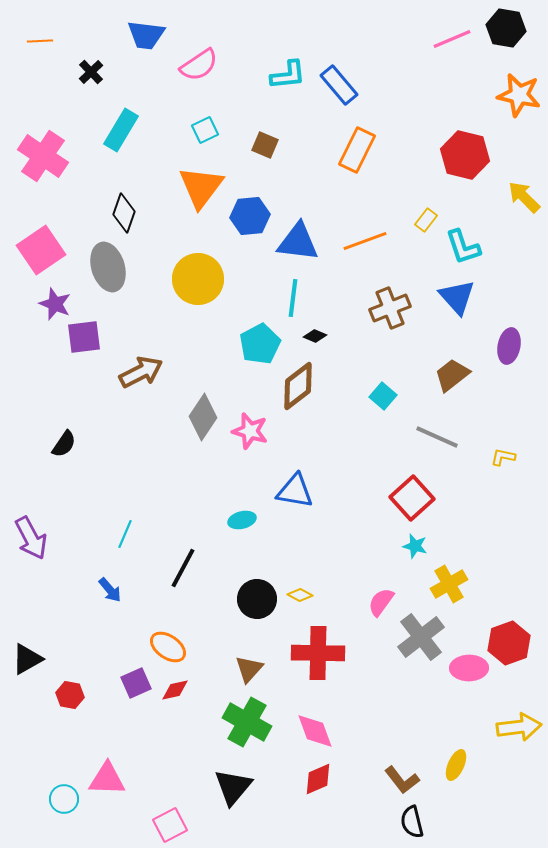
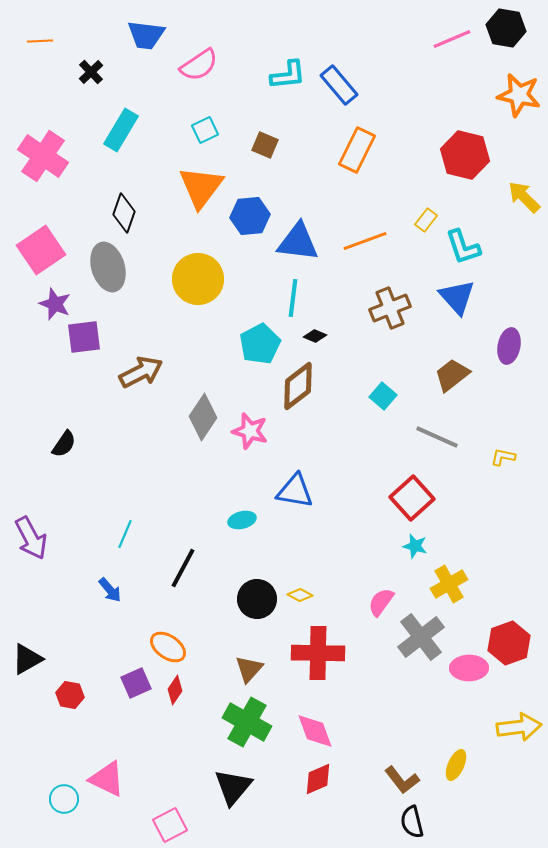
red diamond at (175, 690): rotated 44 degrees counterclockwise
pink triangle at (107, 779): rotated 24 degrees clockwise
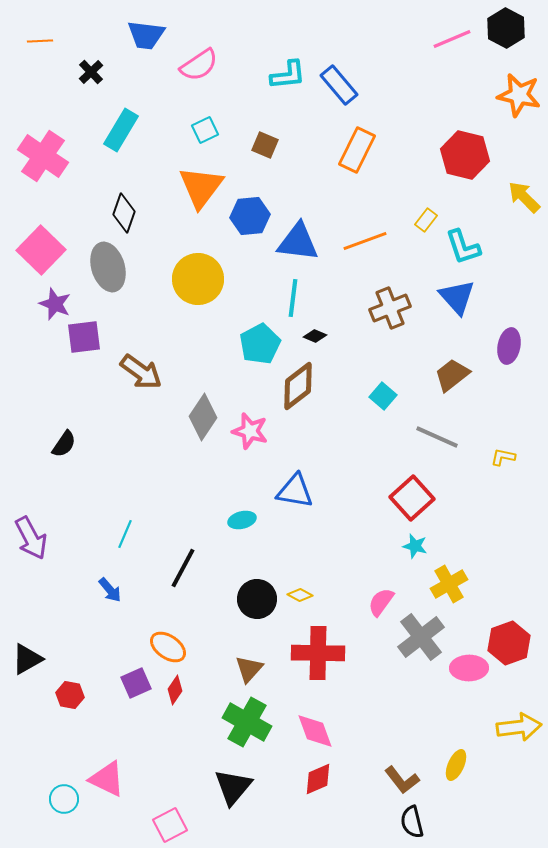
black hexagon at (506, 28): rotated 18 degrees clockwise
pink square at (41, 250): rotated 12 degrees counterclockwise
brown arrow at (141, 372): rotated 63 degrees clockwise
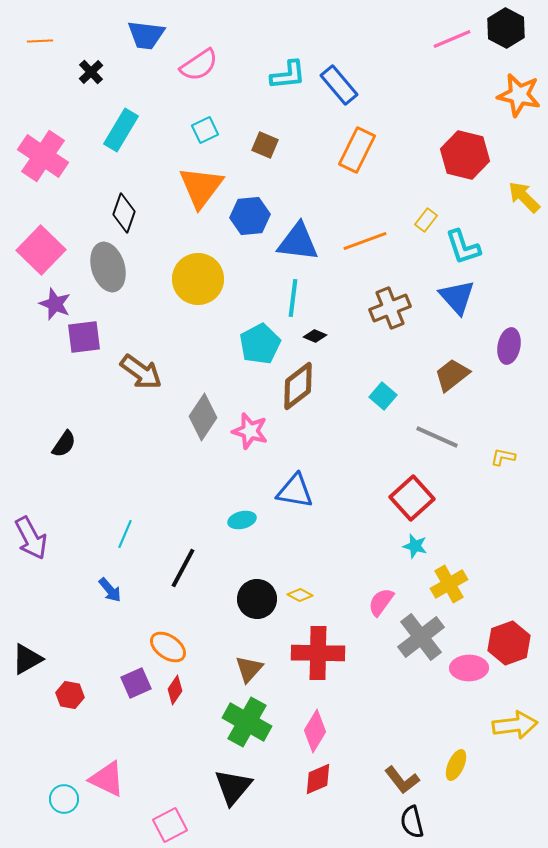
yellow arrow at (519, 727): moved 4 px left, 2 px up
pink diamond at (315, 731): rotated 51 degrees clockwise
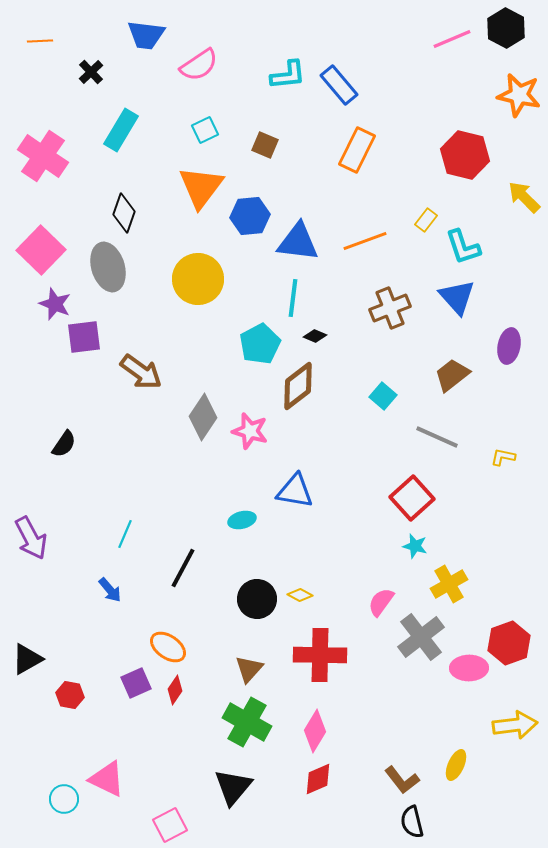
red cross at (318, 653): moved 2 px right, 2 px down
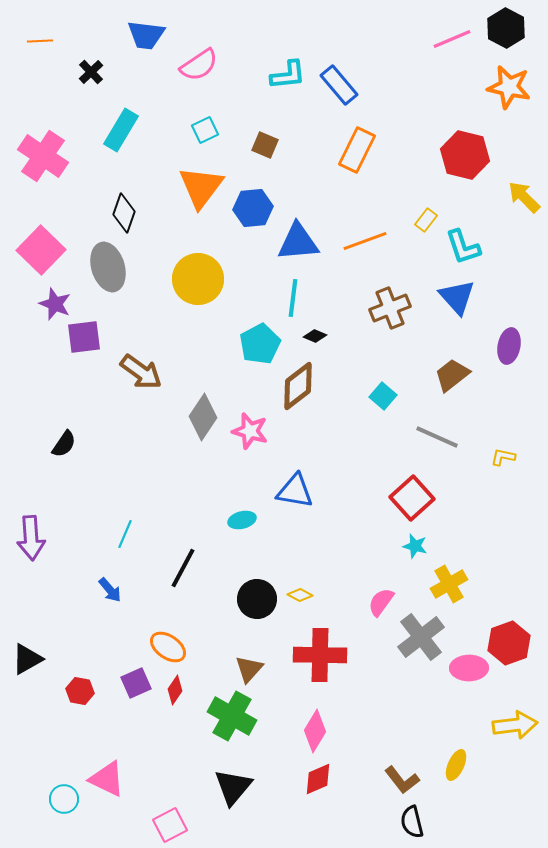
orange star at (519, 95): moved 10 px left, 8 px up
blue hexagon at (250, 216): moved 3 px right, 8 px up
blue triangle at (298, 242): rotated 12 degrees counterclockwise
purple arrow at (31, 538): rotated 24 degrees clockwise
red hexagon at (70, 695): moved 10 px right, 4 px up
green cross at (247, 722): moved 15 px left, 6 px up
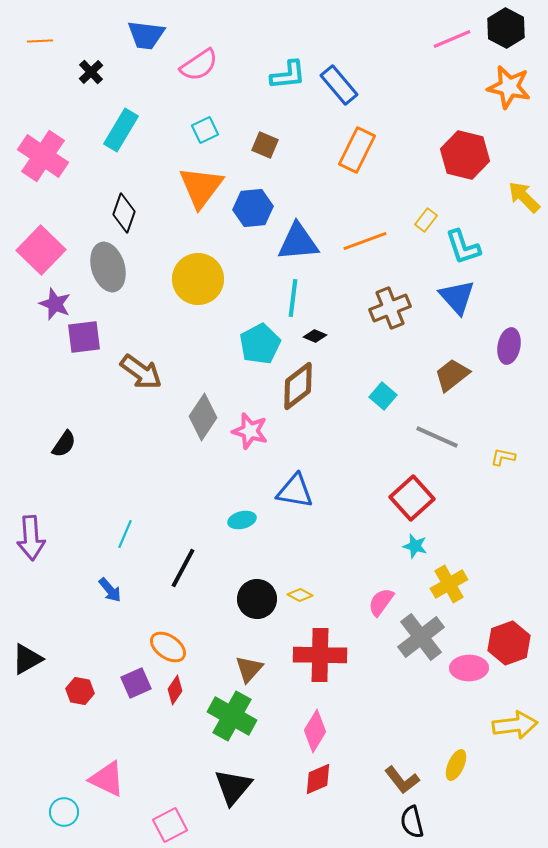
cyan circle at (64, 799): moved 13 px down
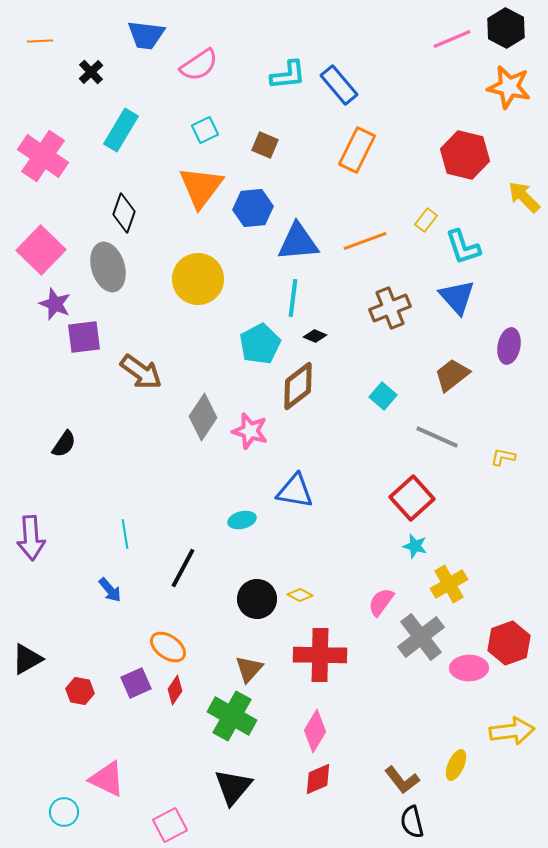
cyan line at (125, 534): rotated 32 degrees counterclockwise
yellow arrow at (515, 725): moved 3 px left, 6 px down
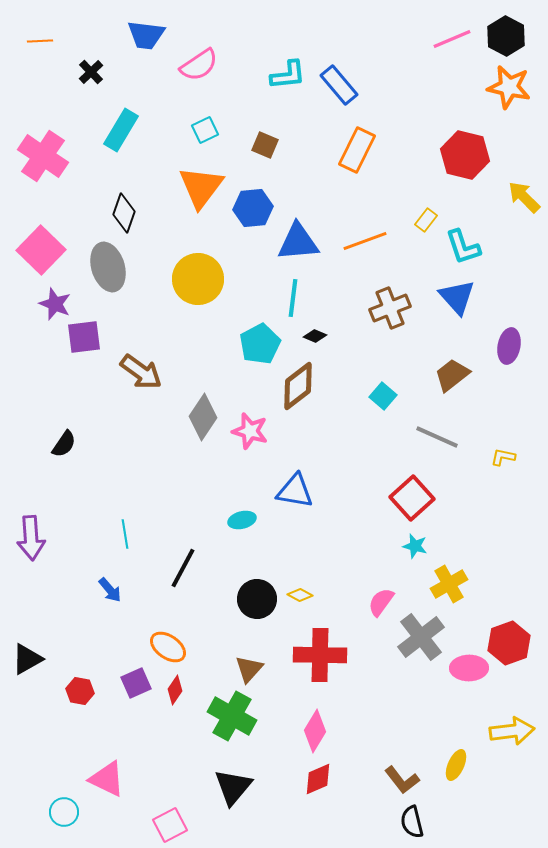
black hexagon at (506, 28): moved 8 px down
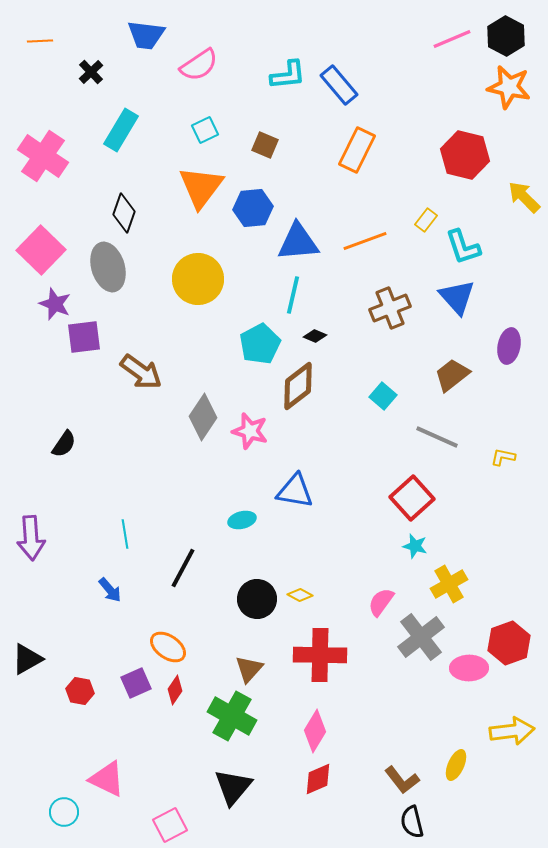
cyan line at (293, 298): moved 3 px up; rotated 6 degrees clockwise
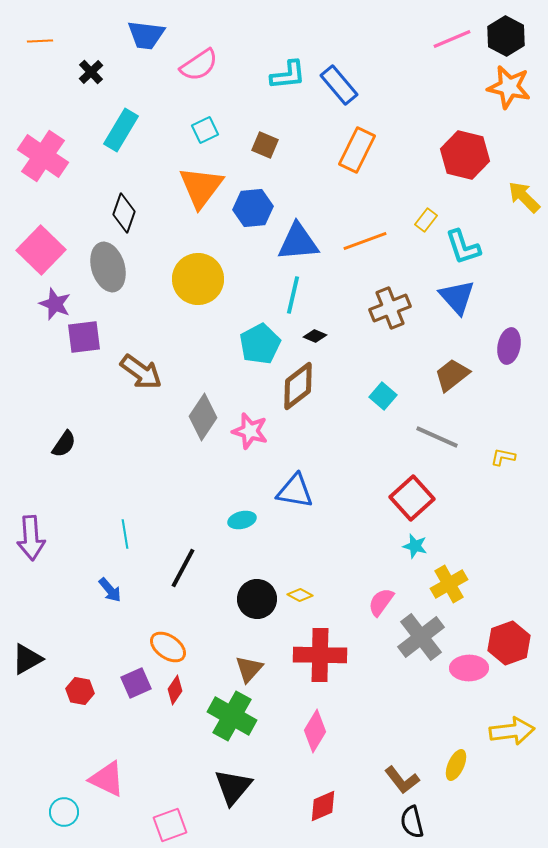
red diamond at (318, 779): moved 5 px right, 27 px down
pink square at (170, 825): rotated 8 degrees clockwise
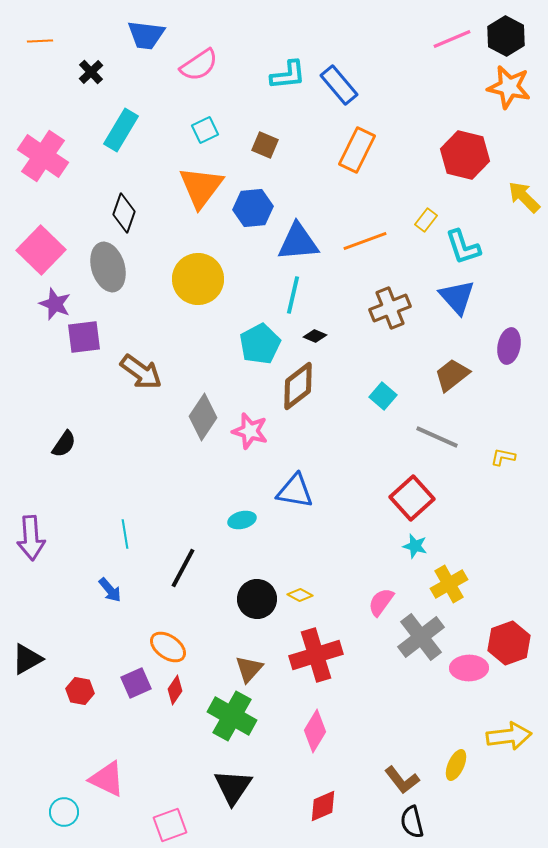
red cross at (320, 655): moved 4 px left; rotated 18 degrees counterclockwise
yellow arrow at (512, 731): moved 3 px left, 5 px down
black triangle at (233, 787): rotated 6 degrees counterclockwise
